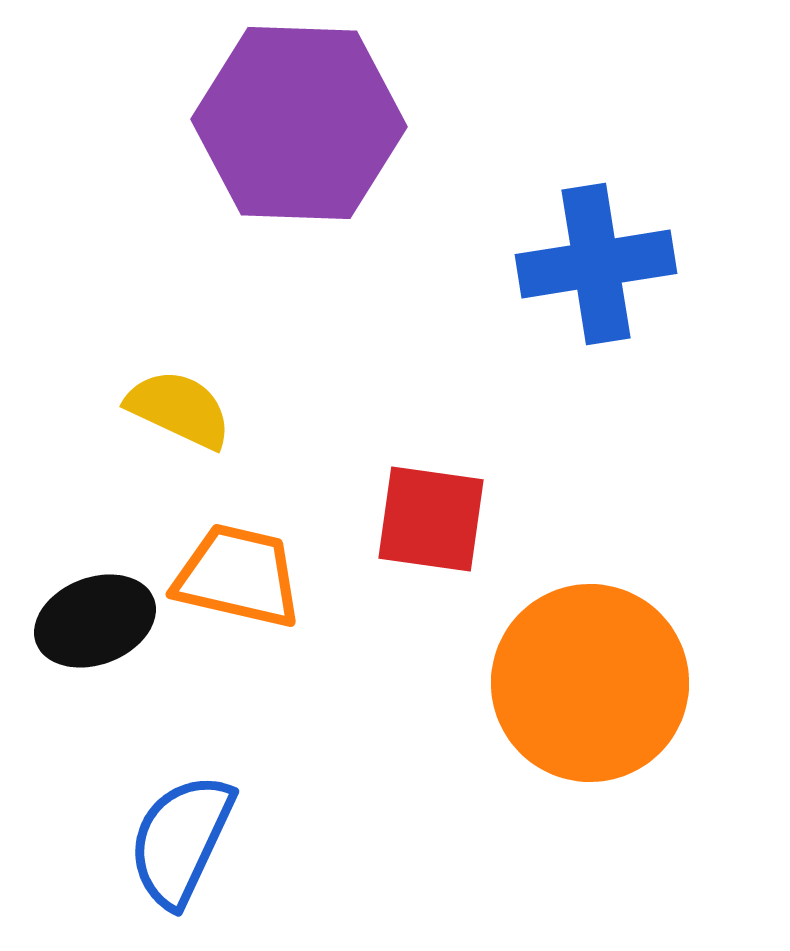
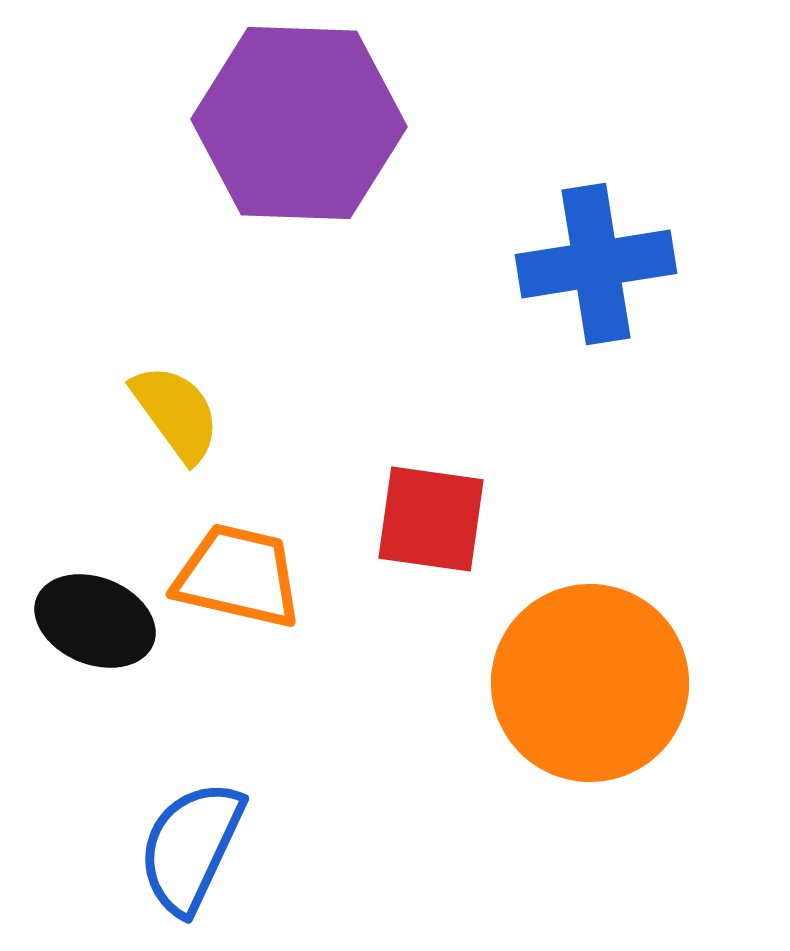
yellow semicircle: moved 3 px left, 4 px down; rotated 29 degrees clockwise
black ellipse: rotated 43 degrees clockwise
blue semicircle: moved 10 px right, 7 px down
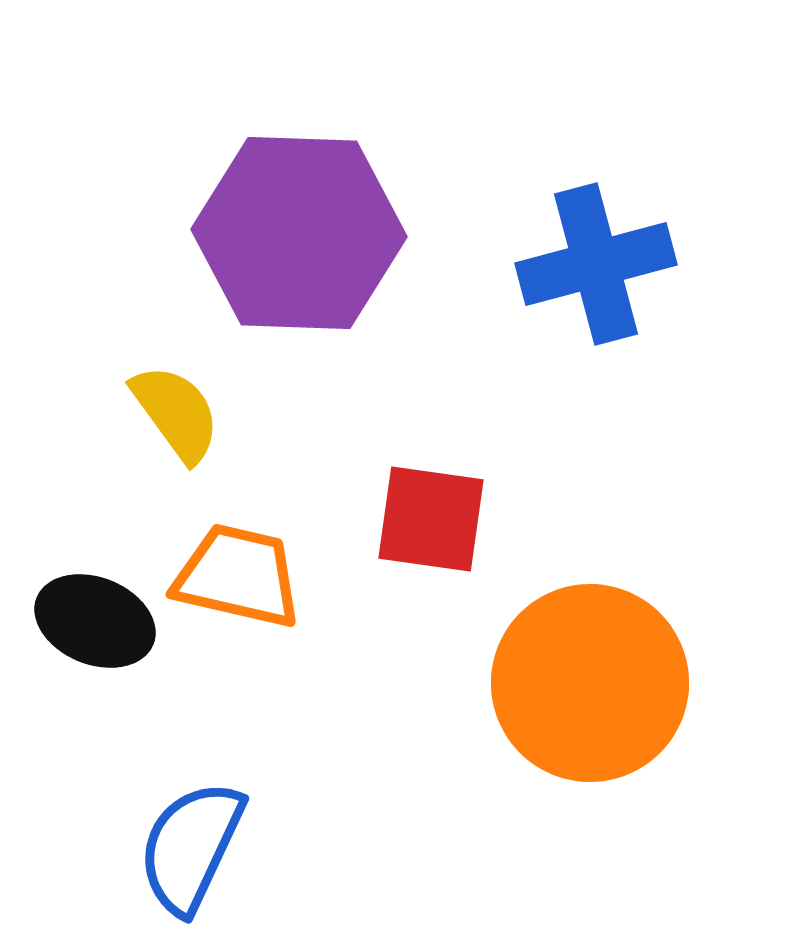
purple hexagon: moved 110 px down
blue cross: rotated 6 degrees counterclockwise
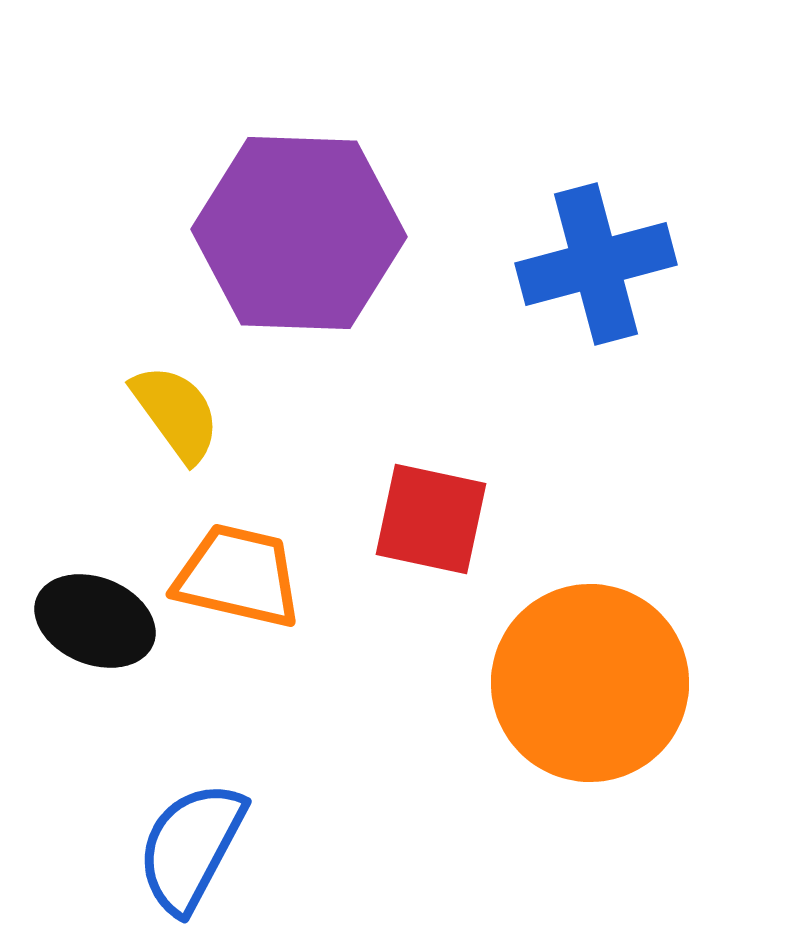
red square: rotated 4 degrees clockwise
blue semicircle: rotated 3 degrees clockwise
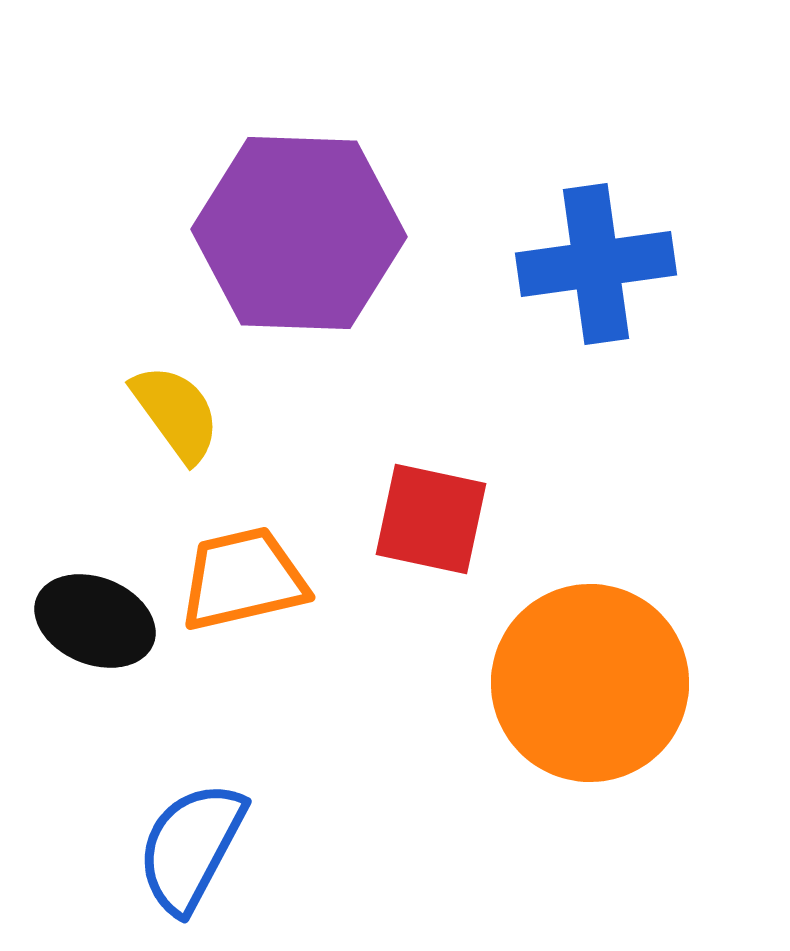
blue cross: rotated 7 degrees clockwise
orange trapezoid: moved 5 px right, 3 px down; rotated 26 degrees counterclockwise
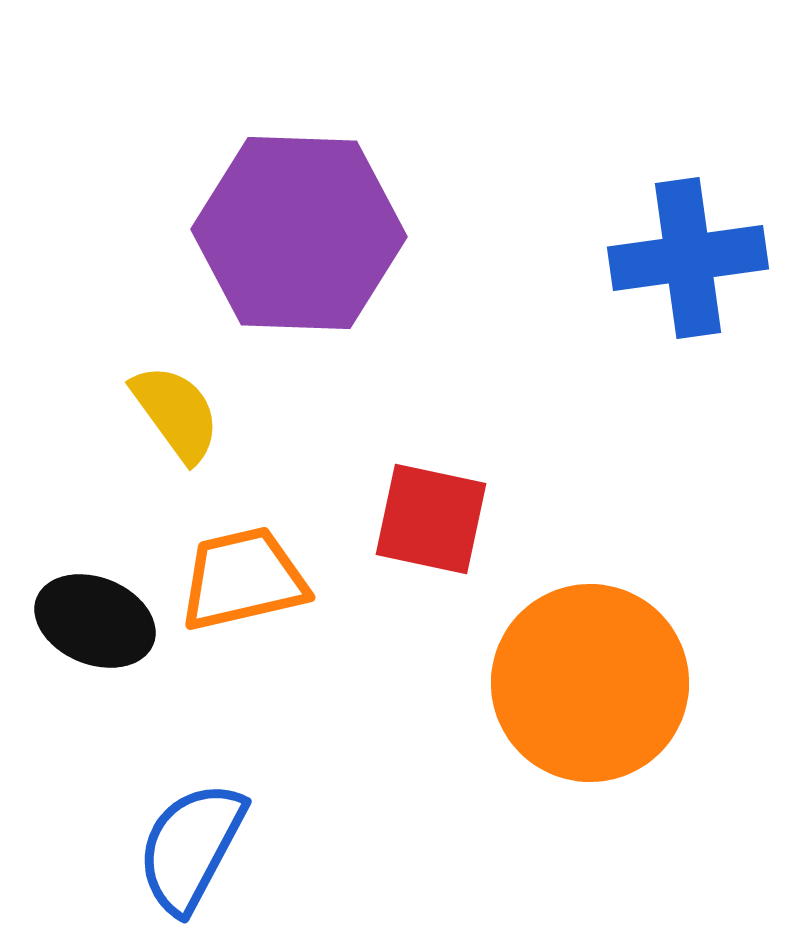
blue cross: moved 92 px right, 6 px up
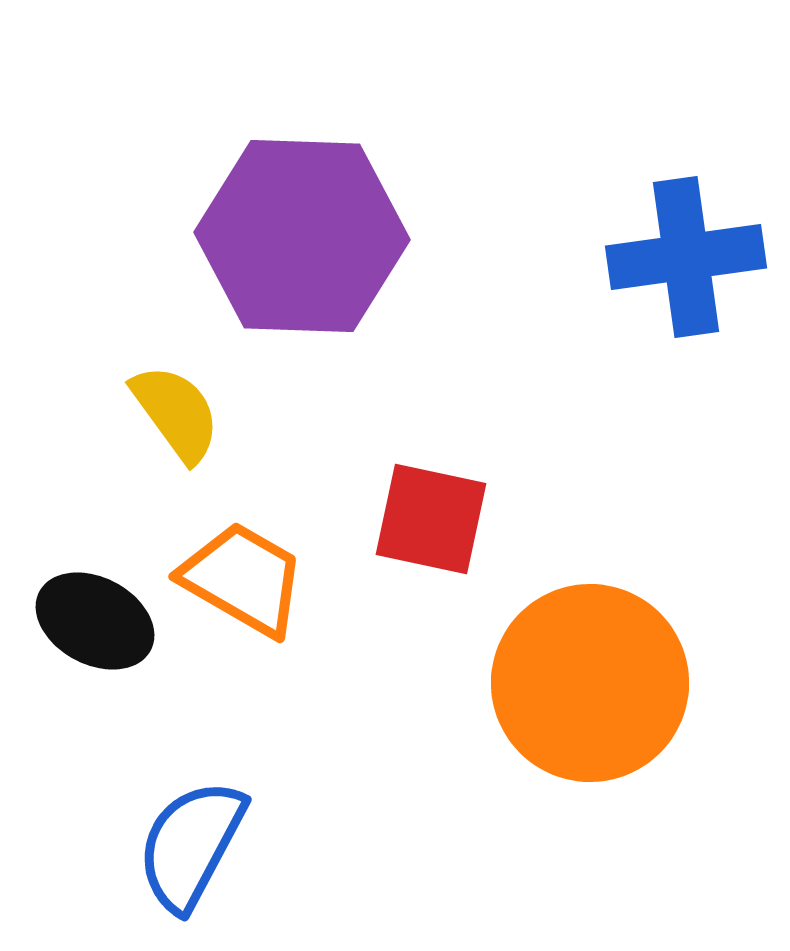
purple hexagon: moved 3 px right, 3 px down
blue cross: moved 2 px left, 1 px up
orange trapezoid: rotated 43 degrees clockwise
black ellipse: rotated 6 degrees clockwise
blue semicircle: moved 2 px up
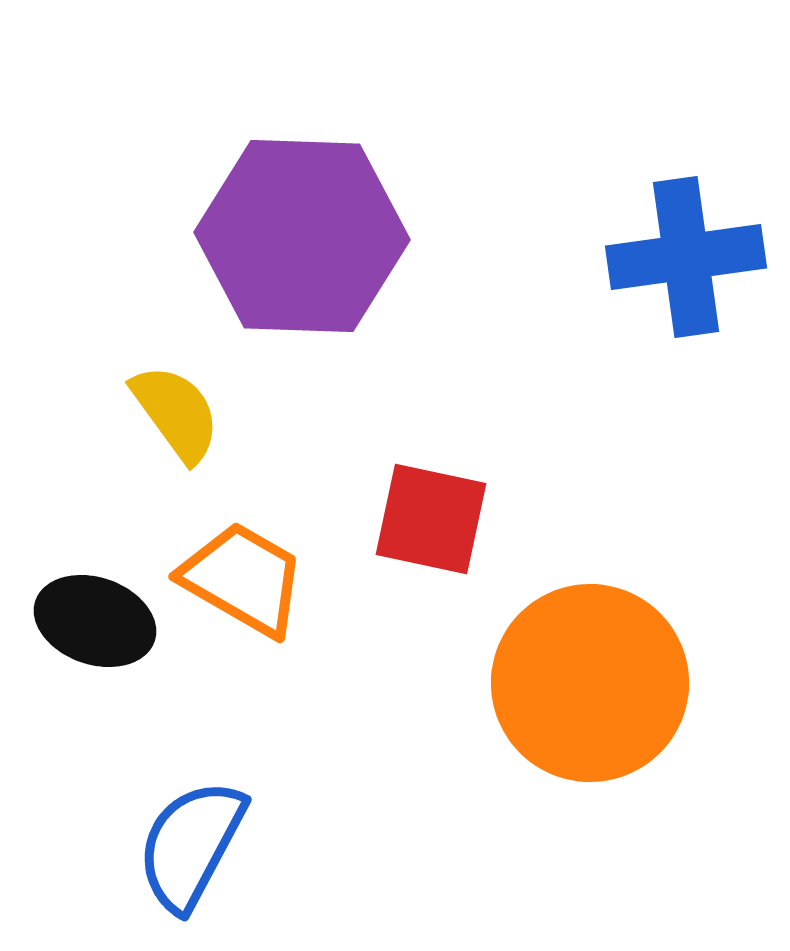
black ellipse: rotated 9 degrees counterclockwise
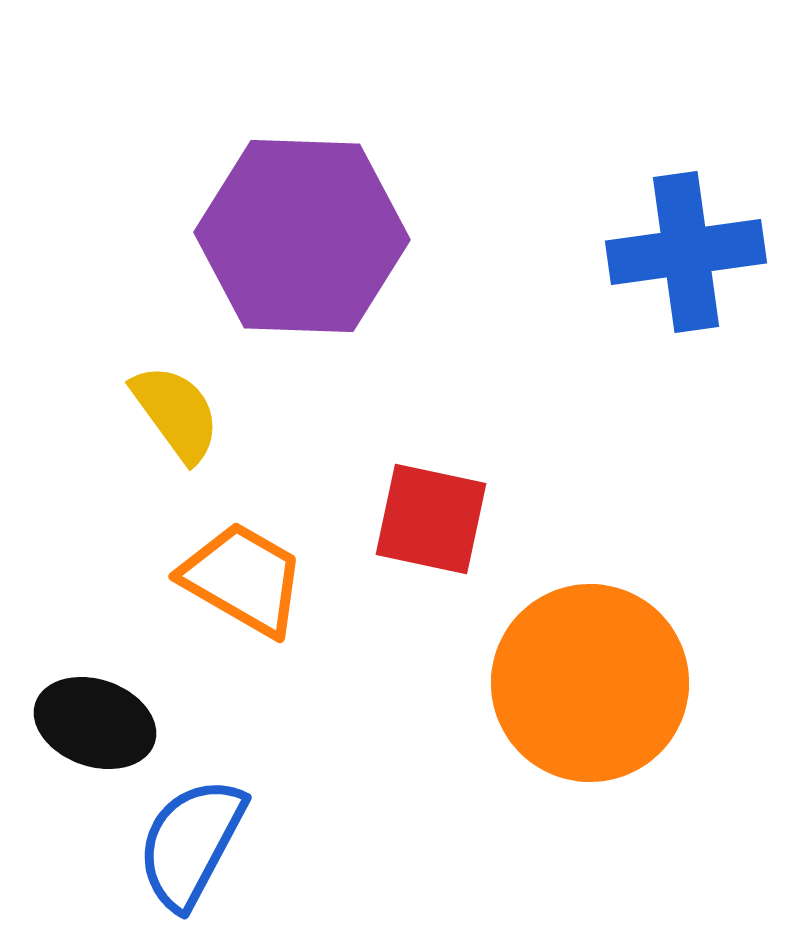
blue cross: moved 5 px up
black ellipse: moved 102 px down
blue semicircle: moved 2 px up
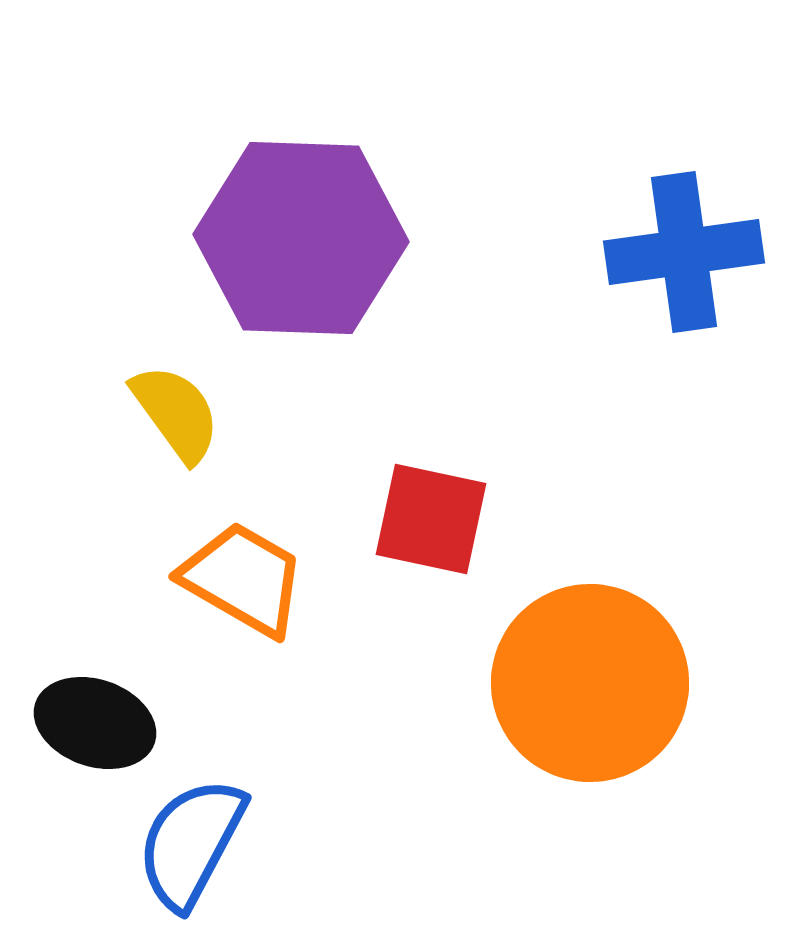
purple hexagon: moved 1 px left, 2 px down
blue cross: moved 2 px left
